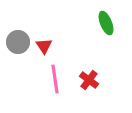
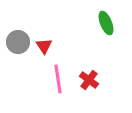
pink line: moved 3 px right
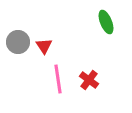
green ellipse: moved 1 px up
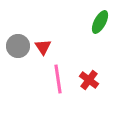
green ellipse: moved 6 px left; rotated 50 degrees clockwise
gray circle: moved 4 px down
red triangle: moved 1 px left, 1 px down
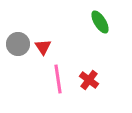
green ellipse: rotated 60 degrees counterclockwise
gray circle: moved 2 px up
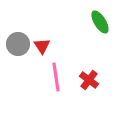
red triangle: moved 1 px left, 1 px up
pink line: moved 2 px left, 2 px up
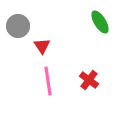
gray circle: moved 18 px up
pink line: moved 8 px left, 4 px down
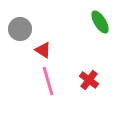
gray circle: moved 2 px right, 3 px down
red triangle: moved 1 px right, 4 px down; rotated 24 degrees counterclockwise
pink line: rotated 8 degrees counterclockwise
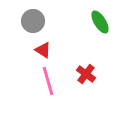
gray circle: moved 13 px right, 8 px up
red cross: moved 3 px left, 6 px up
